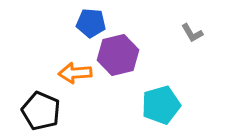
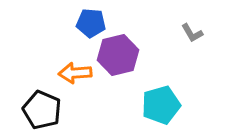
black pentagon: moved 1 px right, 1 px up
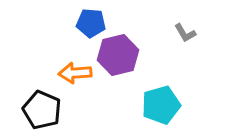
gray L-shape: moved 7 px left
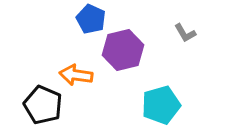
blue pentagon: moved 4 px up; rotated 20 degrees clockwise
purple hexagon: moved 5 px right, 5 px up
orange arrow: moved 1 px right, 2 px down; rotated 12 degrees clockwise
black pentagon: moved 1 px right, 5 px up
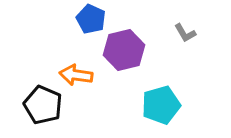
purple hexagon: moved 1 px right
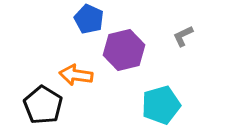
blue pentagon: moved 2 px left
gray L-shape: moved 2 px left, 3 px down; rotated 95 degrees clockwise
black pentagon: rotated 9 degrees clockwise
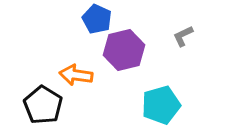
blue pentagon: moved 8 px right
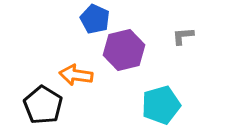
blue pentagon: moved 2 px left
gray L-shape: rotated 20 degrees clockwise
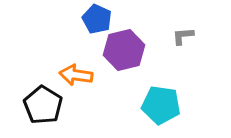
blue pentagon: moved 2 px right
cyan pentagon: rotated 24 degrees clockwise
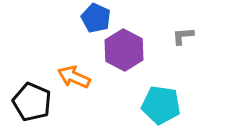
blue pentagon: moved 1 px left, 1 px up
purple hexagon: rotated 18 degrees counterclockwise
orange arrow: moved 2 px left, 2 px down; rotated 16 degrees clockwise
black pentagon: moved 11 px left, 3 px up; rotated 9 degrees counterclockwise
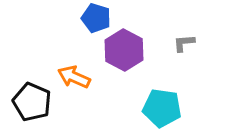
blue pentagon: rotated 8 degrees counterclockwise
gray L-shape: moved 1 px right, 7 px down
cyan pentagon: moved 1 px right, 3 px down
